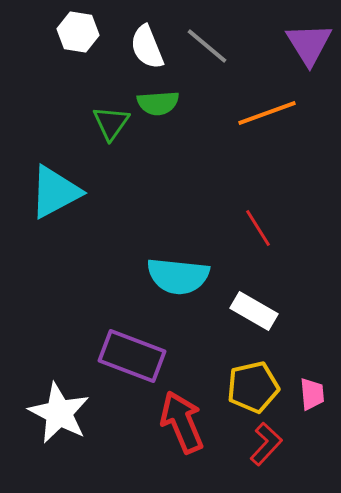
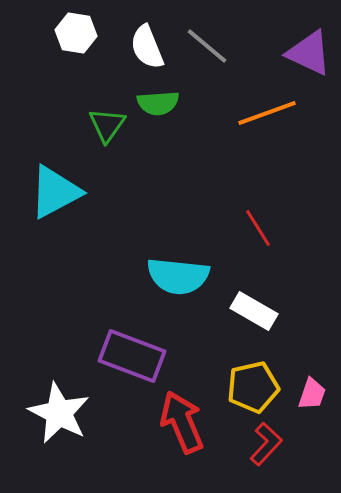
white hexagon: moved 2 px left, 1 px down
purple triangle: moved 9 px down; rotated 33 degrees counterclockwise
green triangle: moved 4 px left, 2 px down
pink trapezoid: rotated 24 degrees clockwise
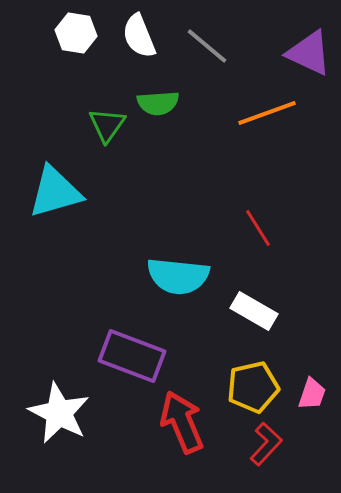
white semicircle: moved 8 px left, 11 px up
cyan triangle: rotated 12 degrees clockwise
